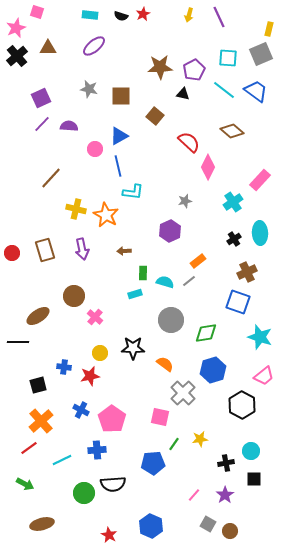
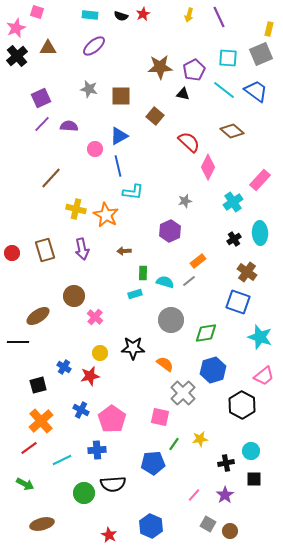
brown cross at (247, 272): rotated 30 degrees counterclockwise
blue cross at (64, 367): rotated 24 degrees clockwise
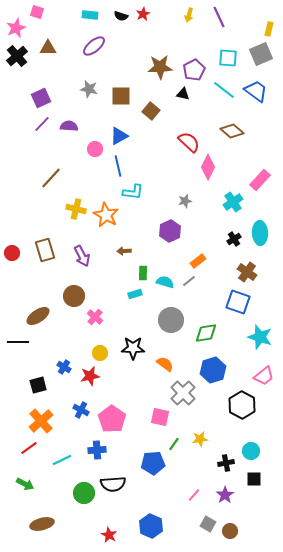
brown square at (155, 116): moved 4 px left, 5 px up
purple arrow at (82, 249): moved 7 px down; rotated 15 degrees counterclockwise
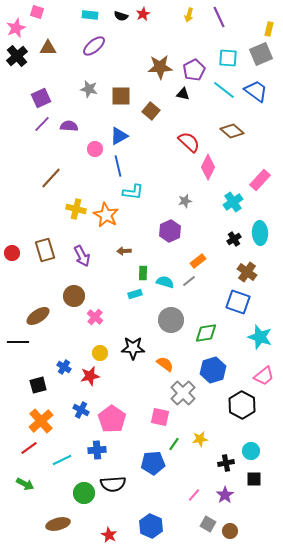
brown ellipse at (42, 524): moved 16 px right
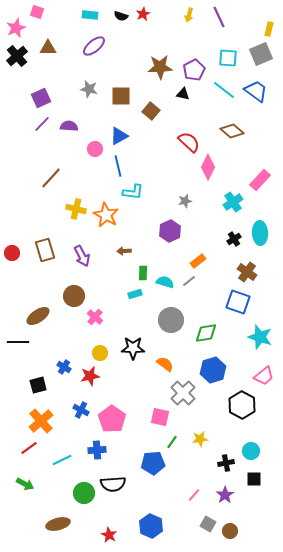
green line at (174, 444): moved 2 px left, 2 px up
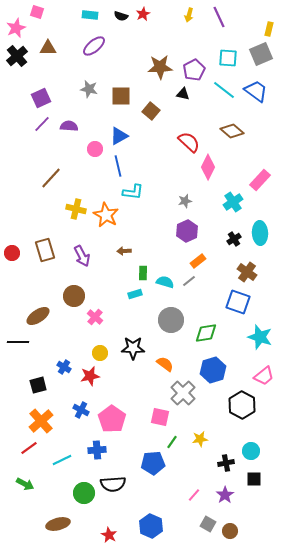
purple hexagon at (170, 231): moved 17 px right
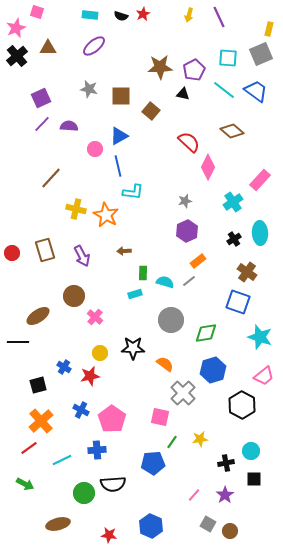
red star at (109, 535): rotated 21 degrees counterclockwise
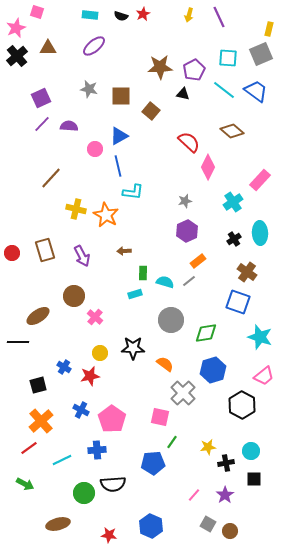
yellow star at (200, 439): moved 8 px right, 8 px down
